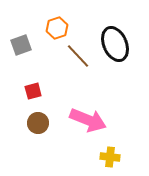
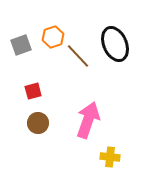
orange hexagon: moved 4 px left, 9 px down
pink arrow: rotated 93 degrees counterclockwise
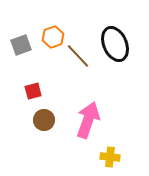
brown circle: moved 6 px right, 3 px up
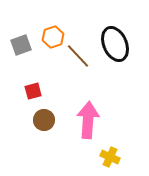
pink arrow: rotated 15 degrees counterclockwise
yellow cross: rotated 18 degrees clockwise
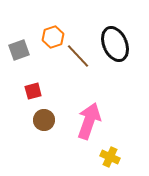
gray square: moved 2 px left, 5 px down
pink arrow: moved 1 px right, 1 px down; rotated 15 degrees clockwise
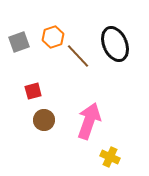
gray square: moved 8 px up
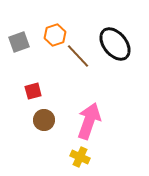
orange hexagon: moved 2 px right, 2 px up
black ellipse: rotated 16 degrees counterclockwise
yellow cross: moved 30 px left
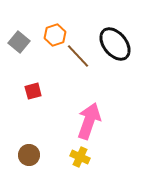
gray square: rotated 30 degrees counterclockwise
brown circle: moved 15 px left, 35 px down
